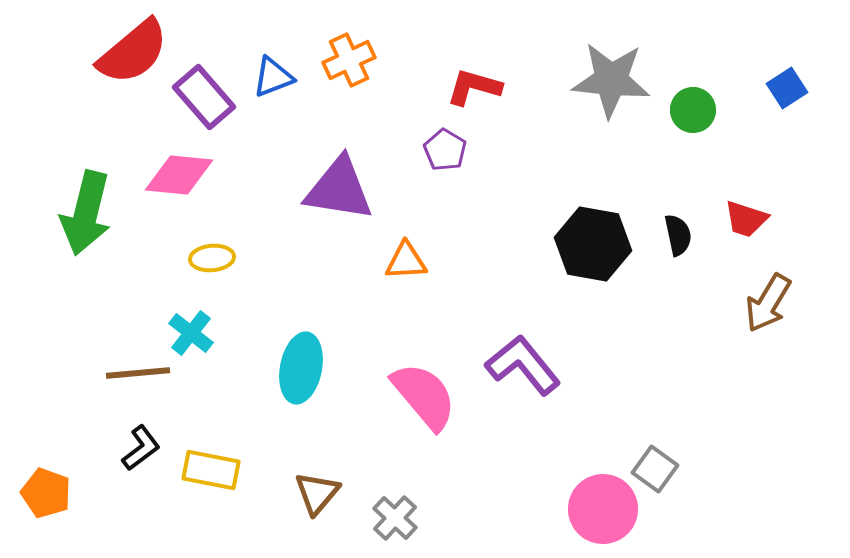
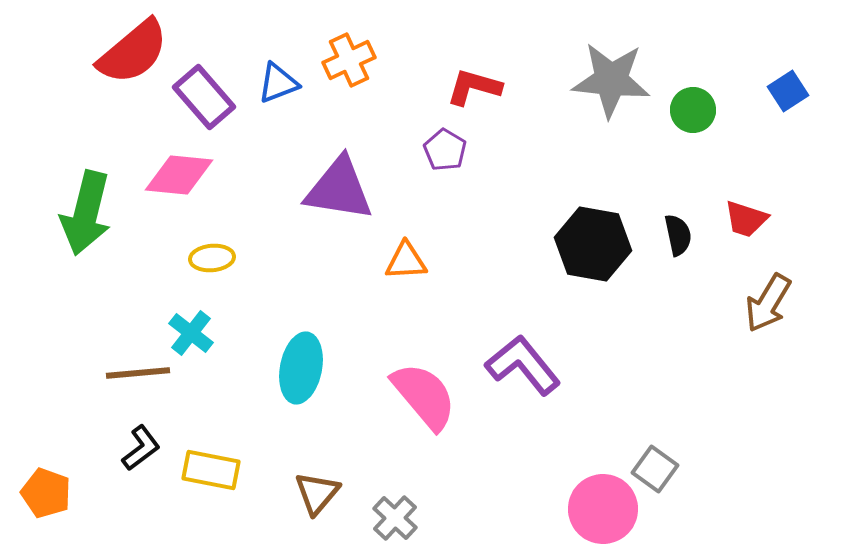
blue triangle: moved 5 px right, 6 px down
blue square: moved 1 px right, 3 px down
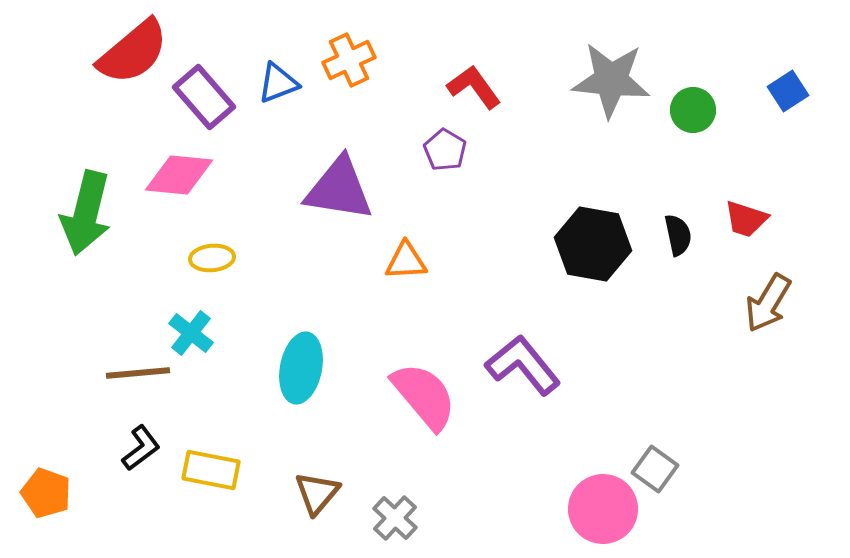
red L-shape: rotated 38 degrees clockwise
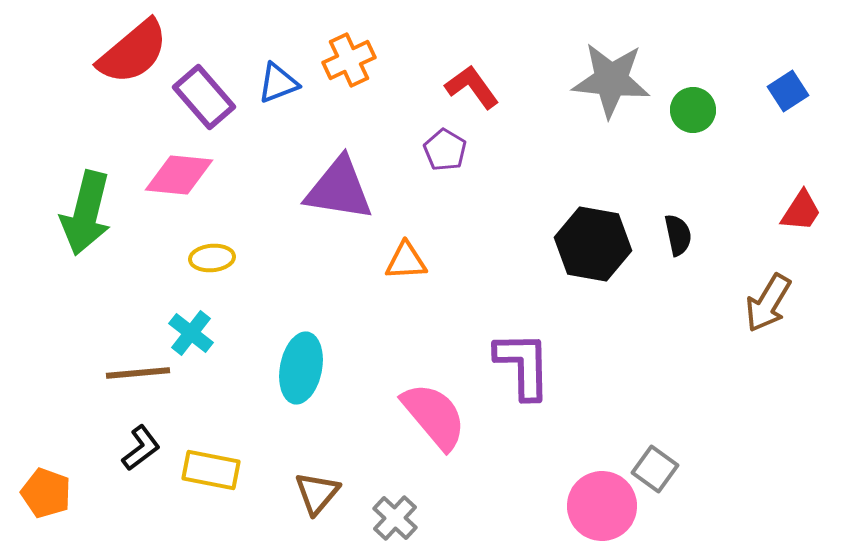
red L-shape: moved 2 px left
red trapezoid: moved 55 px right, 8 px up; rotated 75 degrees counterclockwise
purple L-shape: rotated 38 degrees clockwise
pink semicircle: moved 10 px right, 20 px down
pink circle: moved 1 px left, 3 px up
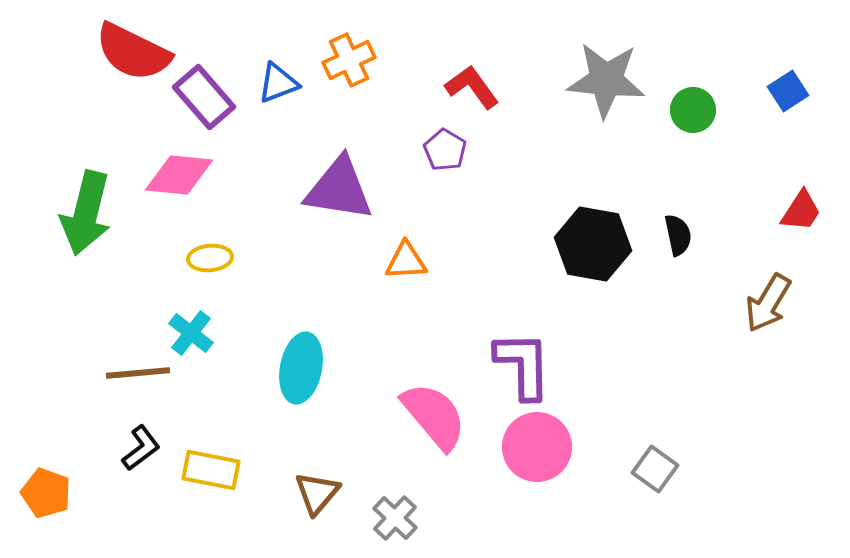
red semicircle: rotated 66 degrees clockwise
gray star: moved 5 px left
yellow ellipse: moved 2 px left
pink circle: moved 65 px left, 59 px up
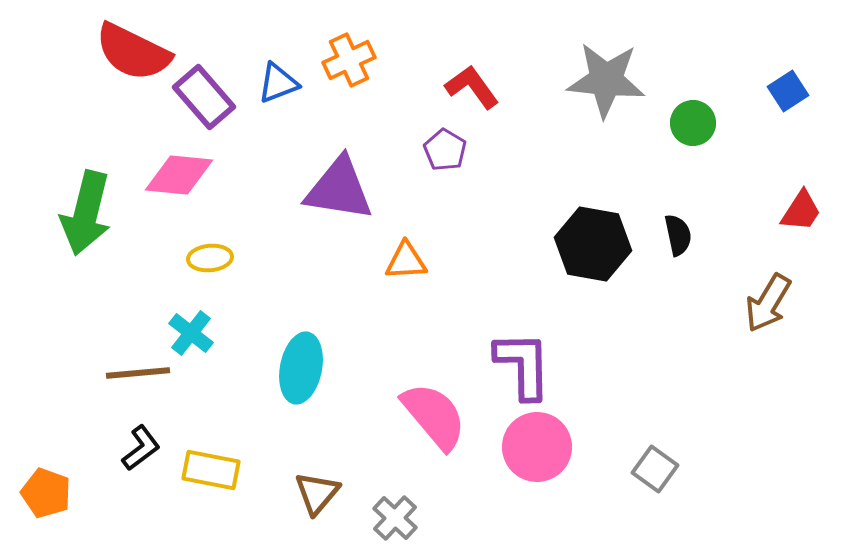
green circle: moved 13 px down
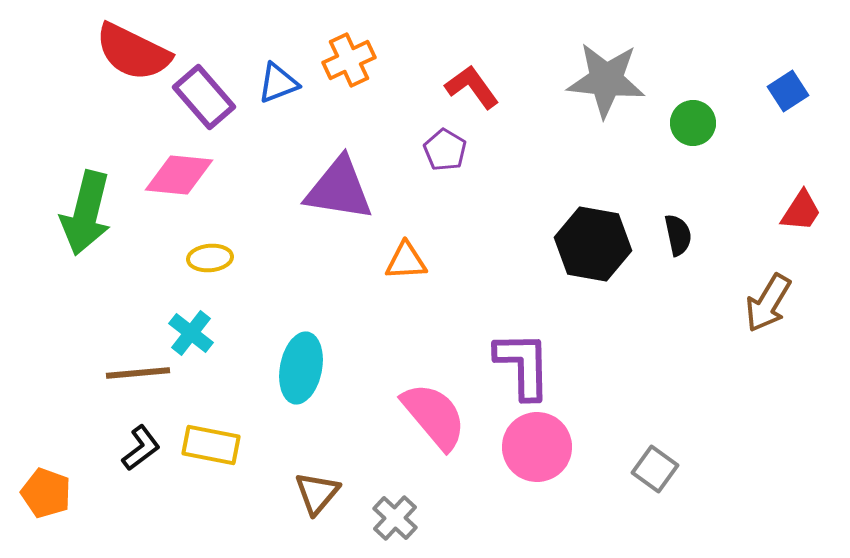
yellow rectangle: moved 25 px up
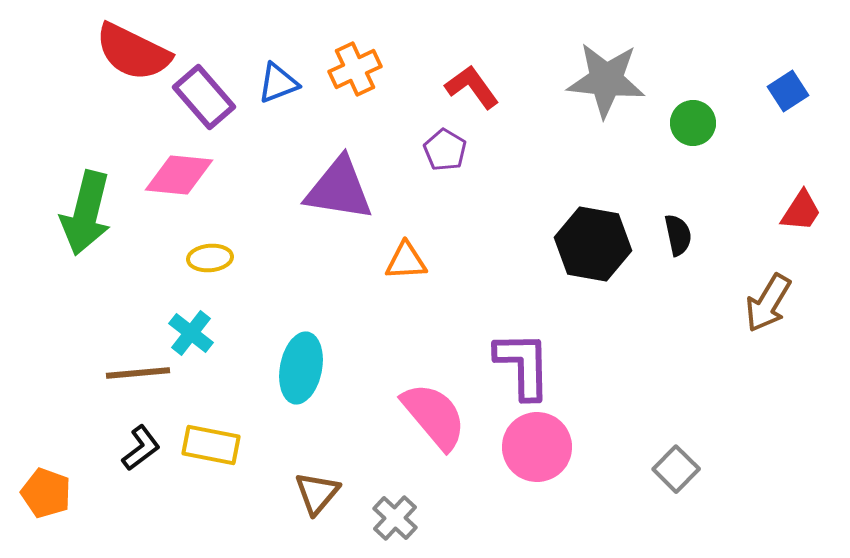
orange cross: moved 6 px right, 9 px down
gray square: moved 21 px right; rotated 9 degrees clockwise
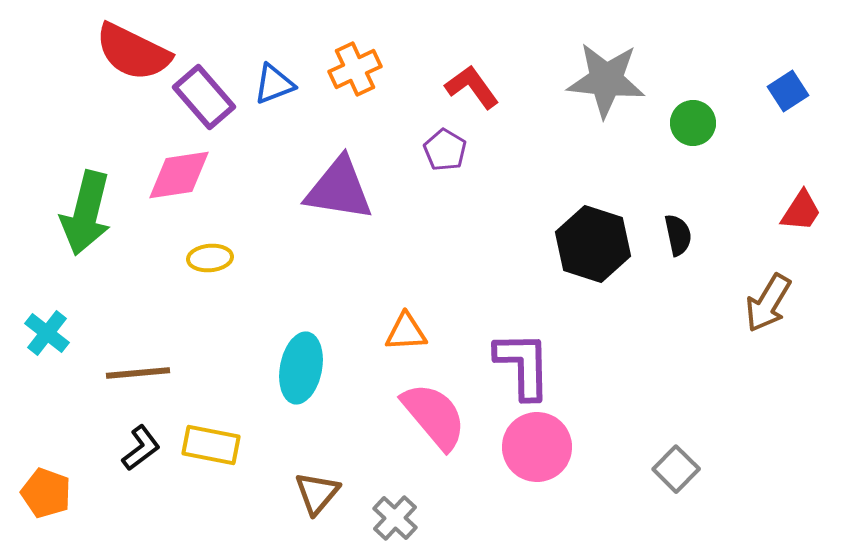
blue triangle: moved 4 px left, 1 px down
pink diamond: rotated 14 degrees counterclockwise
black hexagon: rotated 8 degrees clockwise
orange triangle: moved 71 px down
cyan cross: moved 144 px left
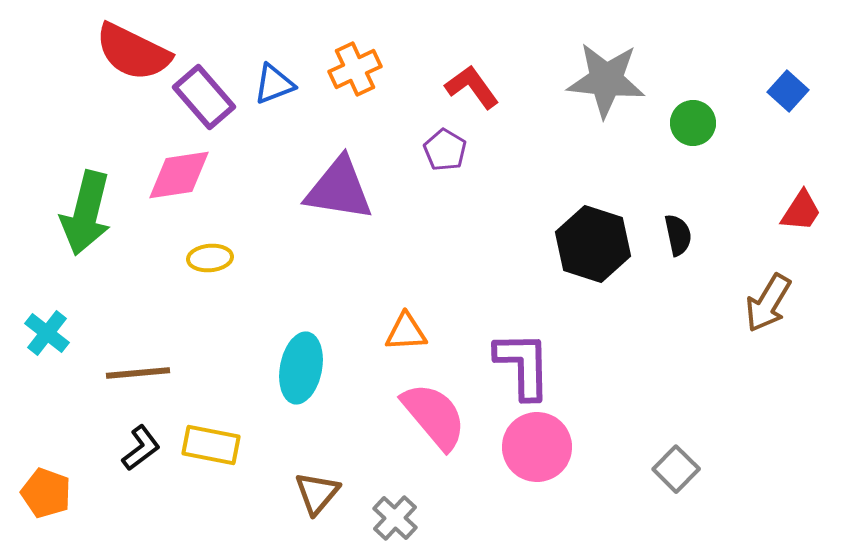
blue square: rotated 15 degrees counterclockwise
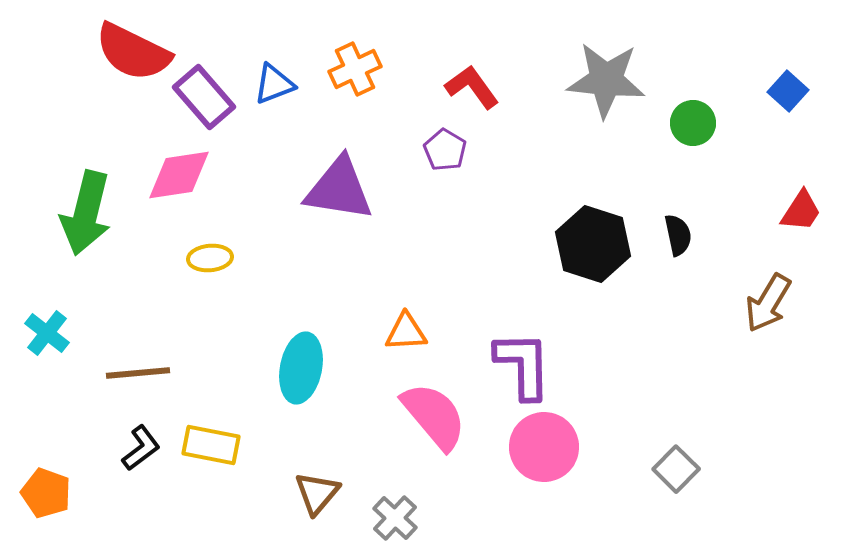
pink circle: moved 7 px right
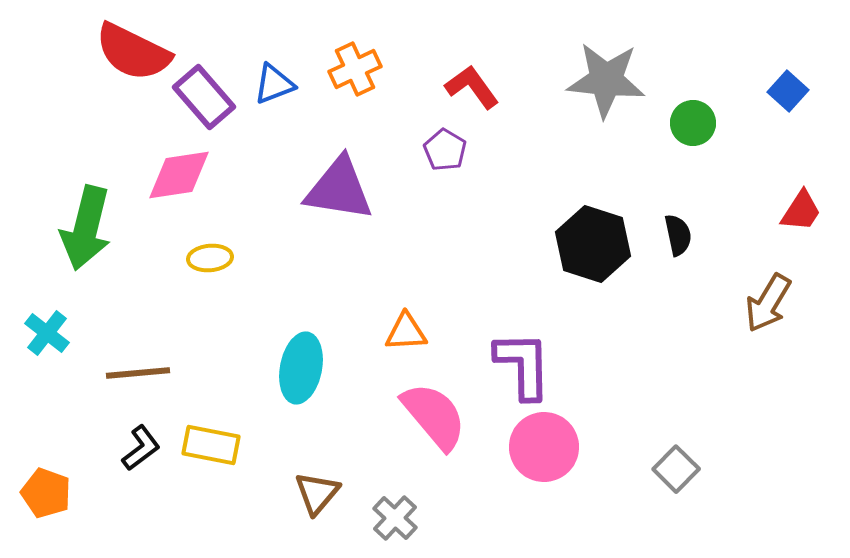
green arrow: moved 15 px down
